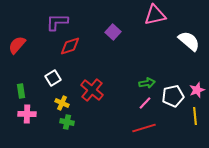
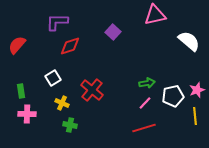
green cross: moved 3 px right, 3 px down
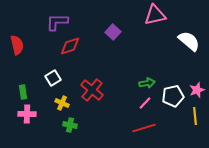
red semicircle: rotated 126 degrees clockwise
green rectangle: moved 2 px right, 1 px down
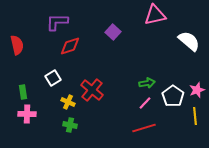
white pentagon: rotated 25 degrees counterclockwise
yellow cross: moved 6 px right, 1 px up
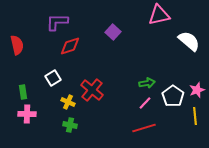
pink triangle: moved 4 px right
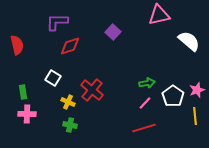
white square: rotated 28 degrees counterclockwise
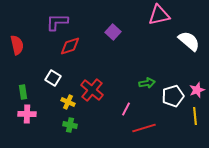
white pentagon: rotated 20 degrees clockwise
pink line: moved 19 px left, 6 px down; rotated 16 degrees counterclockwise
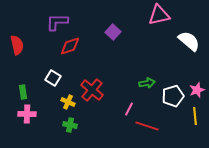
pink line: moved 3 px right
red line: moved 3 px right, 2 px up; rotated 35 degrees clockwise
